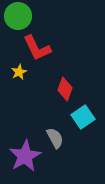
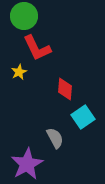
green circle: moved 6 px right
red diamond: rotated 15 degrees counterclockwise
purple star: moved 2 px right, 8 px down
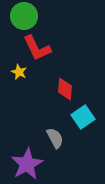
yellow star: rotated 21 degrees counterclockwise
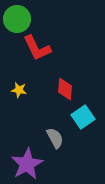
green circle: moved 7 px left, 3 px down
yellow star: moved 18 px down; rotated 14 degrees counterclockwise
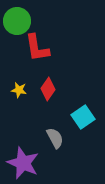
green circle: moved 2 px down
red L-shape: rotated 16 degrees clockwise
red diamond: moved 17 px left; rotated 30 degrees clockwise
purple star: moved 4 px left, 1 px up; rotated 20 degrees counterclockwise
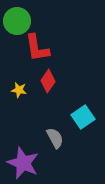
red diamond: moved 8 px up
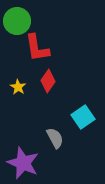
yellow star: moved 1 px left, 3 px up; rotated 21 degrees clockwise
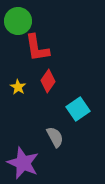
green circle: moved 1 px right
cyan square: moved 5 px left, 8 px up
gray semicircle: moved 1 px up
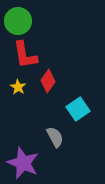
red L-shape: moved 12 px left, 7 px down
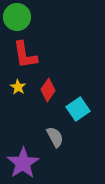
green circle: moved 1 px left, 4 px up
red diamond: moved 9 px down
purple star: rotated 16 degrees clockwise
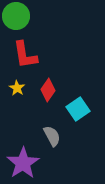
green circle: moved 1 px left, 1 px up
yellow star: moved 1 px left, 1 px down
gray semicircle: moved 3 px left, 1 px up
